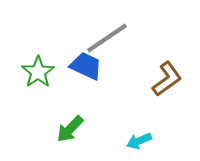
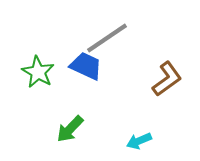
green star: rotated 8 degrees counterclockwise
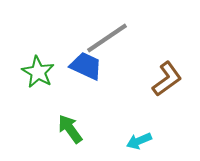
green arrow: rotated 100 degrees clockwise
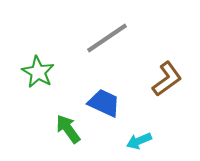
blue trapezoid: moved 18 px right, 37 px down
green arrow: moved 2 px left
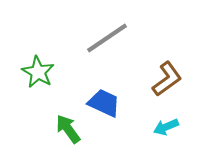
cyan arrow: moved 27 px right, 14 px up
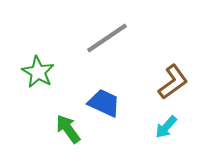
brown L-shape: moved 6 px right, 3 px down
cyan arrow: rotated 25 degrees counterclockwise
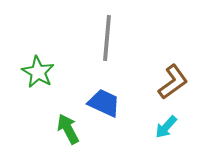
gray line: rotated 51 degrees counterclockwise
green arrow: rotated 8 degrees clockwise
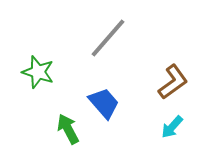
gray line: moved 1 px right; rotated 36 degrees clockwise
green star: rotated 12 degrees counterclockwise
blue trapezoid: rotated 24 degrees clockwise
cyan arrow: moved 6 px right
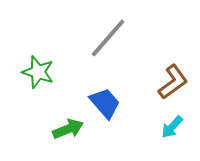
blue trapezoid: moved 1 px right
green arrow: rotated 96 degrees clockwise
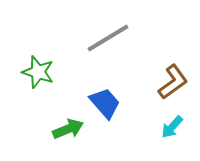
gray line: rotated 18 degrees clockwise
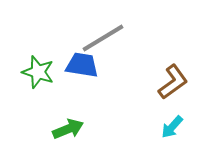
gray line: moved 5 px left
blue trapezoid: moved 23 px left, 38 px up; rotated 40 degrees counterclockwise
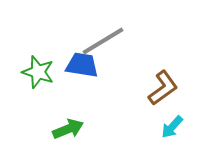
gray line: moved 3 px down
brown L-shape: moved 10 px left, 6 px down
